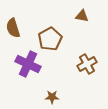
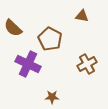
brown semicircle: rotated 30 degrees counterclockwise
brown pentagon: rotated 15 degrees counterclockwise
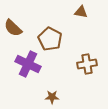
brown triangle: moved 1 px left, 4 px up
brown cross: rotated 18 degrees clockwise
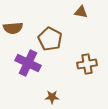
brown semicircle: rotated 48 degrees counterclockwise
purple cross: moved 1 px up
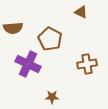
brown triangle: rotated 16 degrees clockwise
purple cross: moved 1 px down
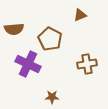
brown triangle: moved 1 px left, 3 px down; rotated 48 degrees counterclockwise
brown semicircle: moved 1 px right, 1 px down
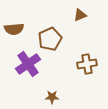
brown pentagon: rotated 20 degrees clockwise
purple cross: rotated 30 degrees clockwise
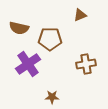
brown semicircle: moved 5 px right, 1 px up; rotated 18 degrees clockwise
brown pentagon: rotated 25 degrees clockwise
brown cross: moved 1 px left
